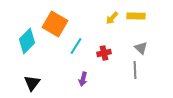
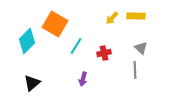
black triangle: rotated 12 degrees clockwise
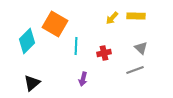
cyan line: rotated 30 degrees counterclockwise
gray line: rotated 72 degrees clockwise
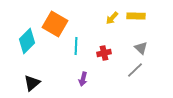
gray line: rotated 24 degrees counterclockwise
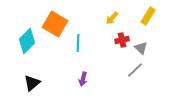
yellow rectangle: moved 12 px right; rotated 60 degrees counterclockwise
cyan line: moved 2 px right, 3 px up
red cross: moved 18 px right, 13 px up
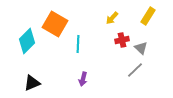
cyan line: moved 1 px down
black triangle: rotated 18 degrees clockwise
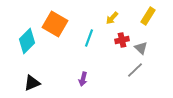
cyan line: moved 11 px right, 6 px up; rotated 18 degrees clockwise
